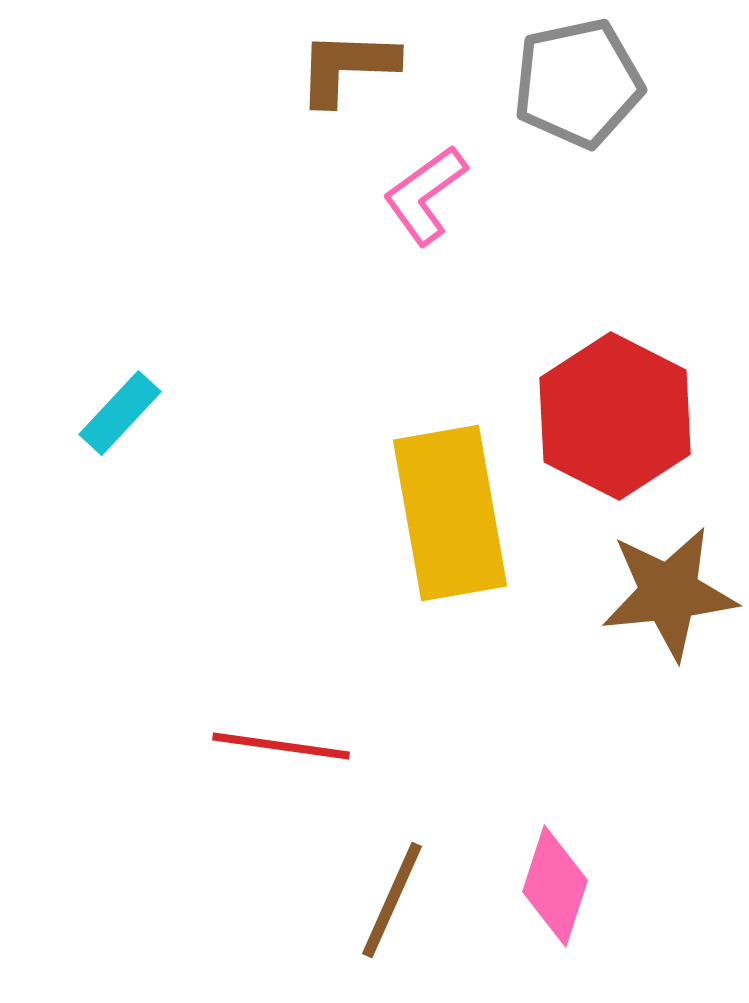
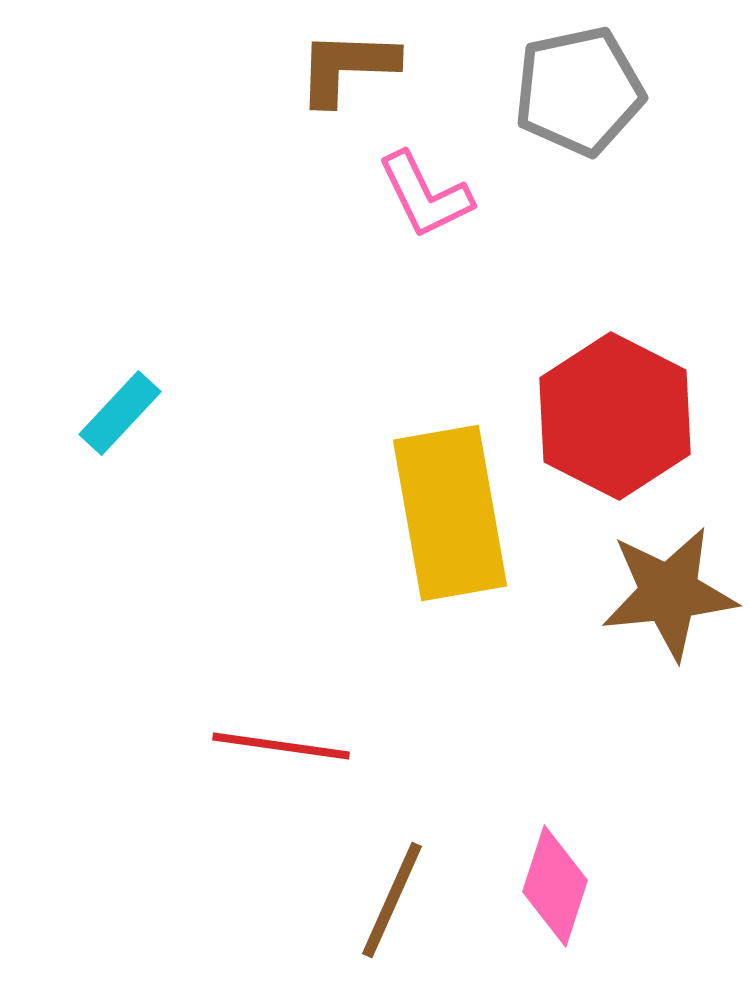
gray pentagon: moved 1 px right, 8 px down
pink L-shape: rotated 80 degrees counterclockwise
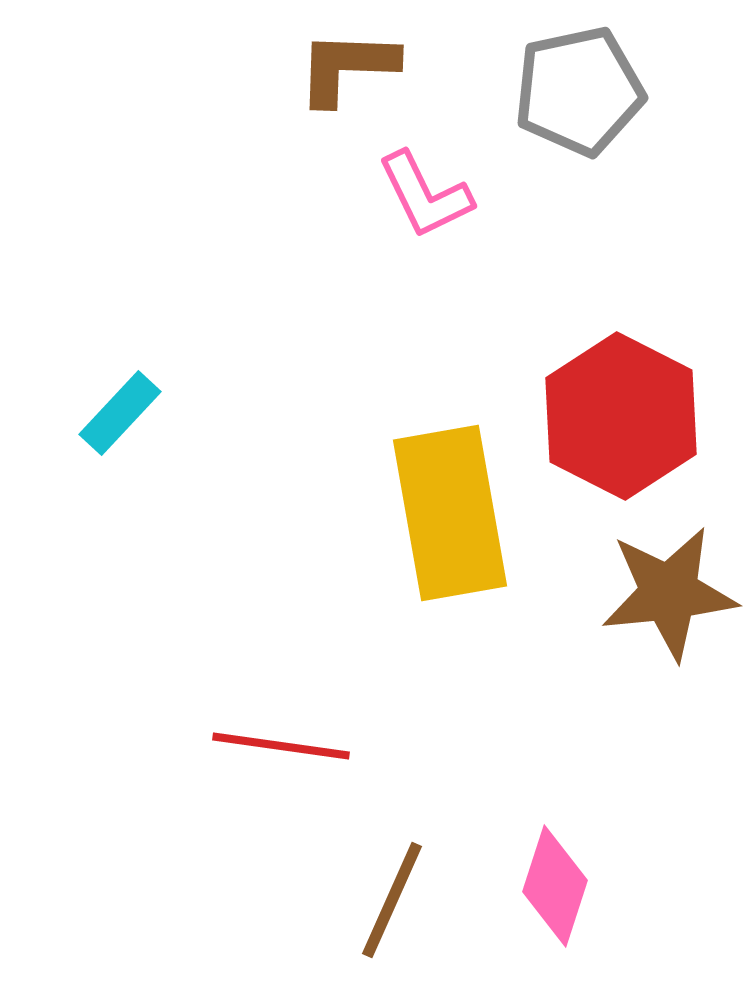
red hexagon: moved 6 px right
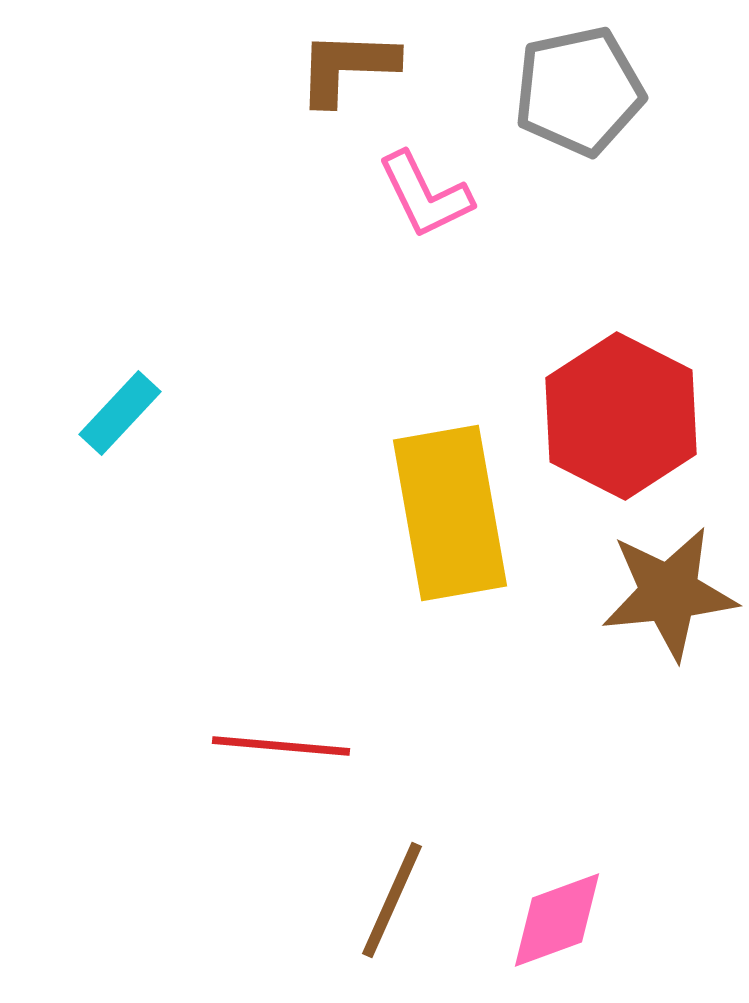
red line: rotated 3 degrees counterclockwise
pink diamond: moved 2 px right, 34 px down; rotated 52 degrees clockwise
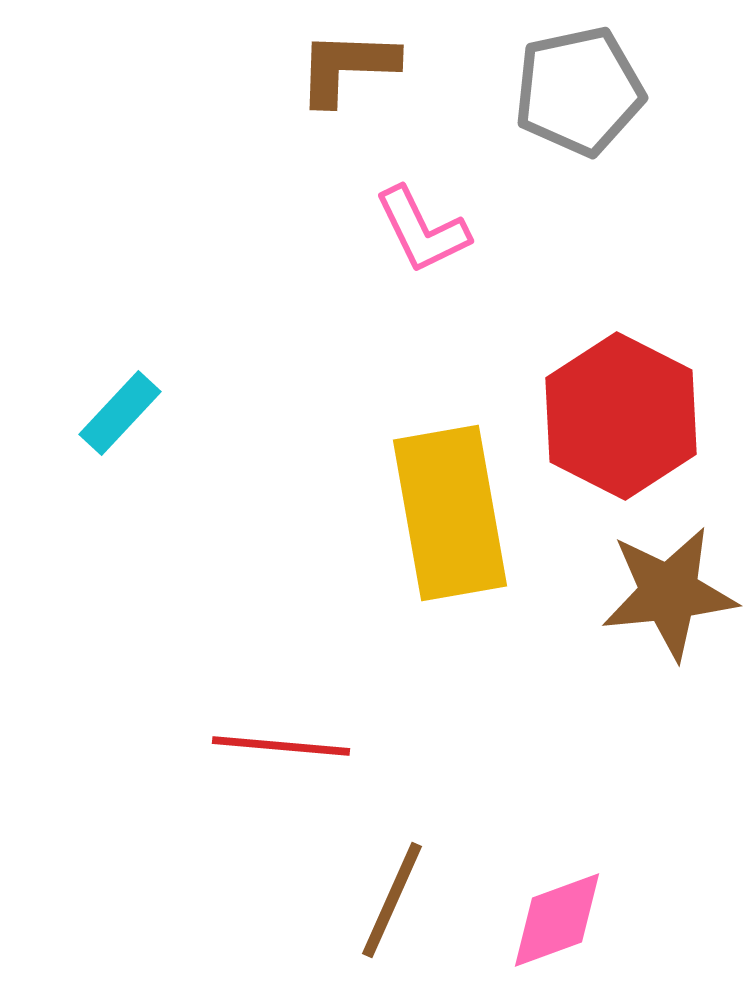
pink L-shape: moved 3 px left, 35 px down
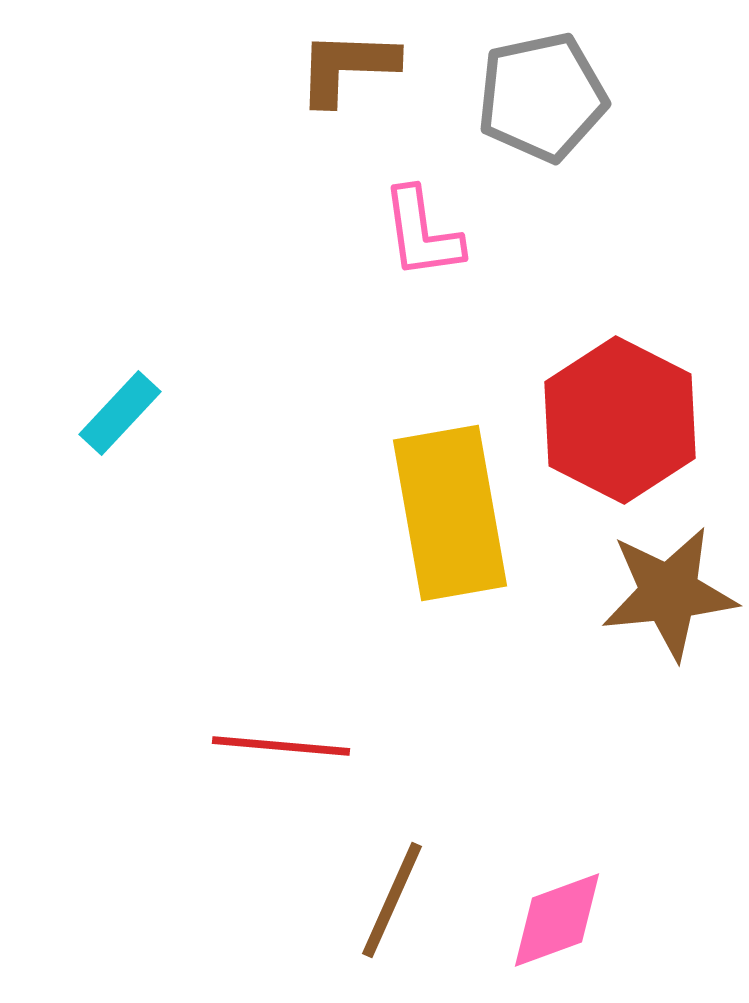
gray pentagon: moved 37 px left, 6 px down
pink L-shape: moved 3 px down; rotated 18 degrees clockwise
red hexagon: moved 1 px left, 4 px down
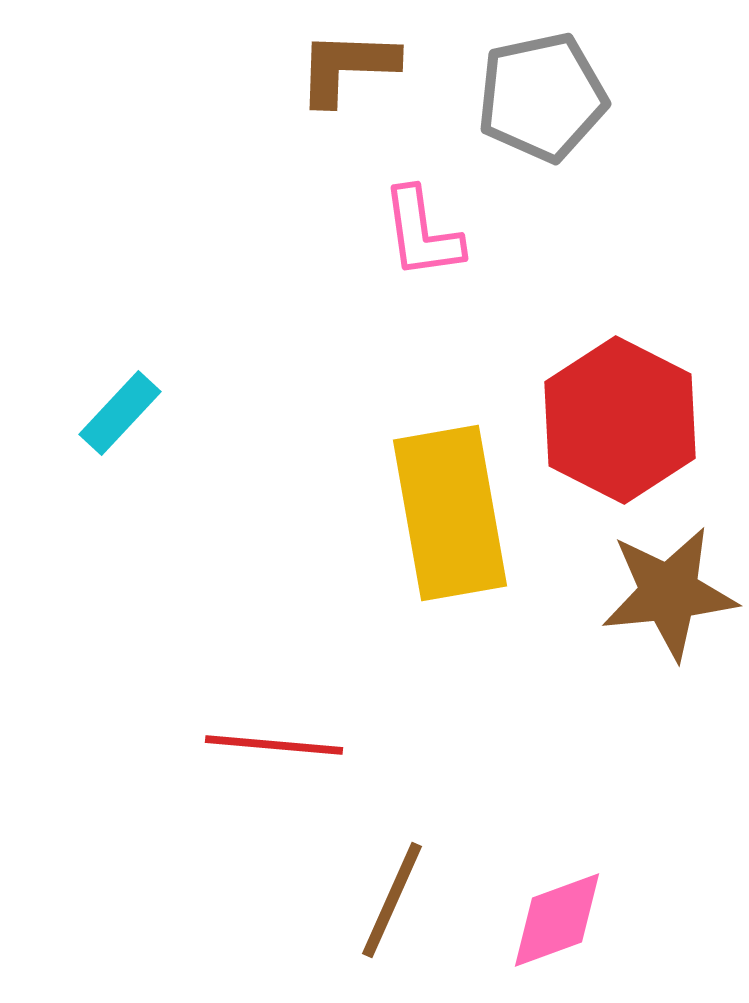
red line: moved 7 px left, 1 px up
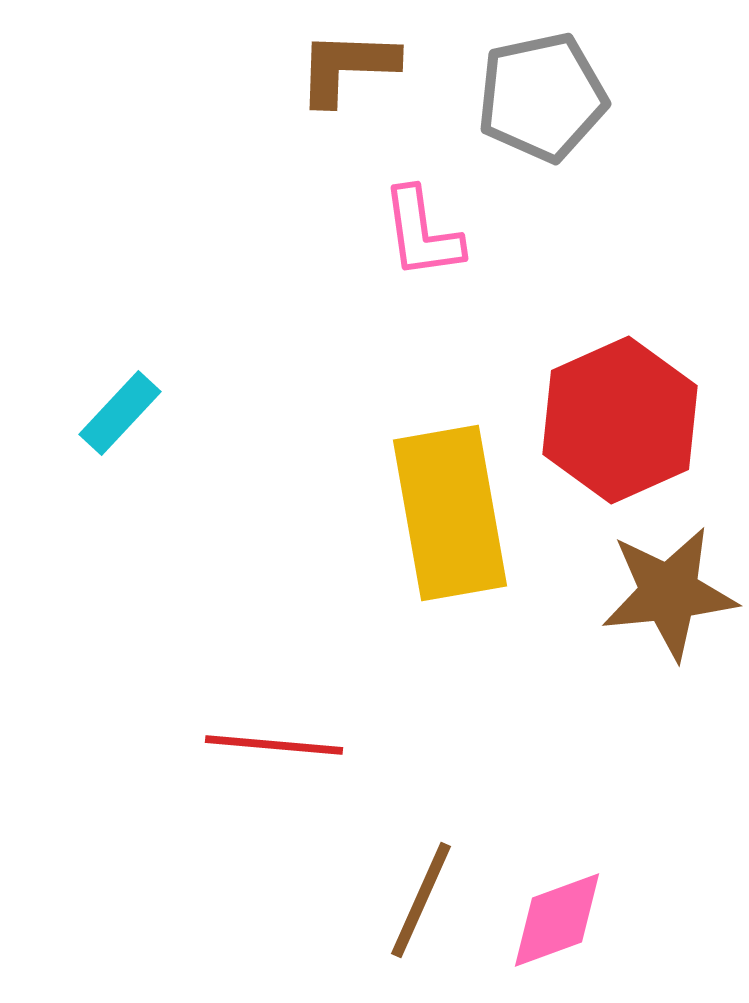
red hexagon: rotated 9 degrees clockwise
brown line: moved 29 px right
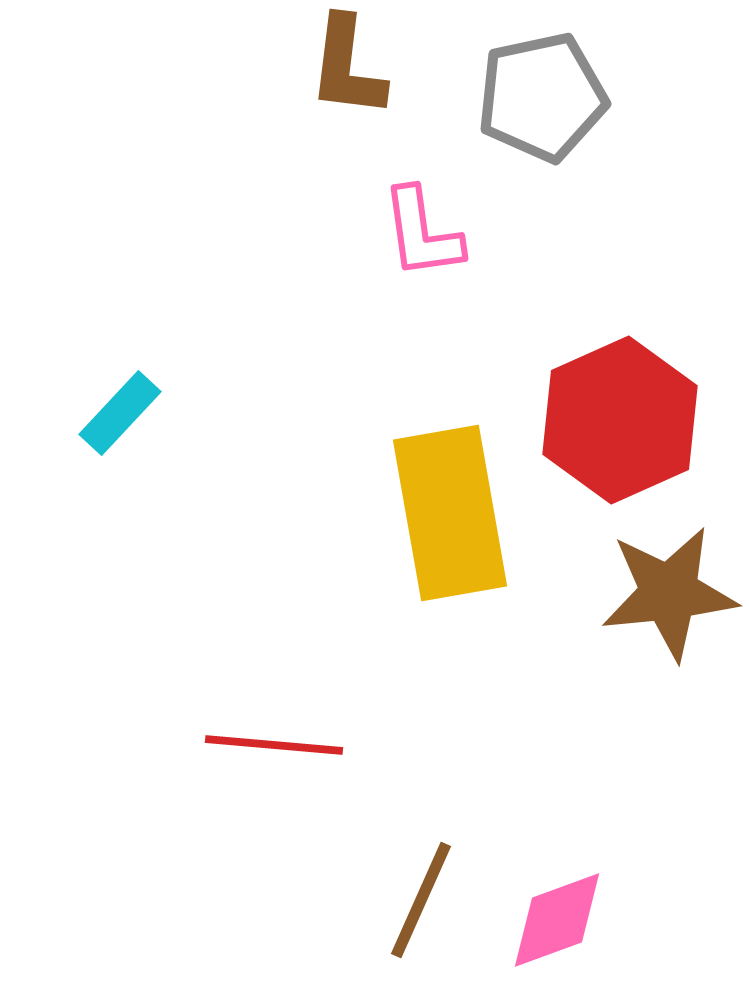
brown L-shape: rotated 85 degrees counterclockwise
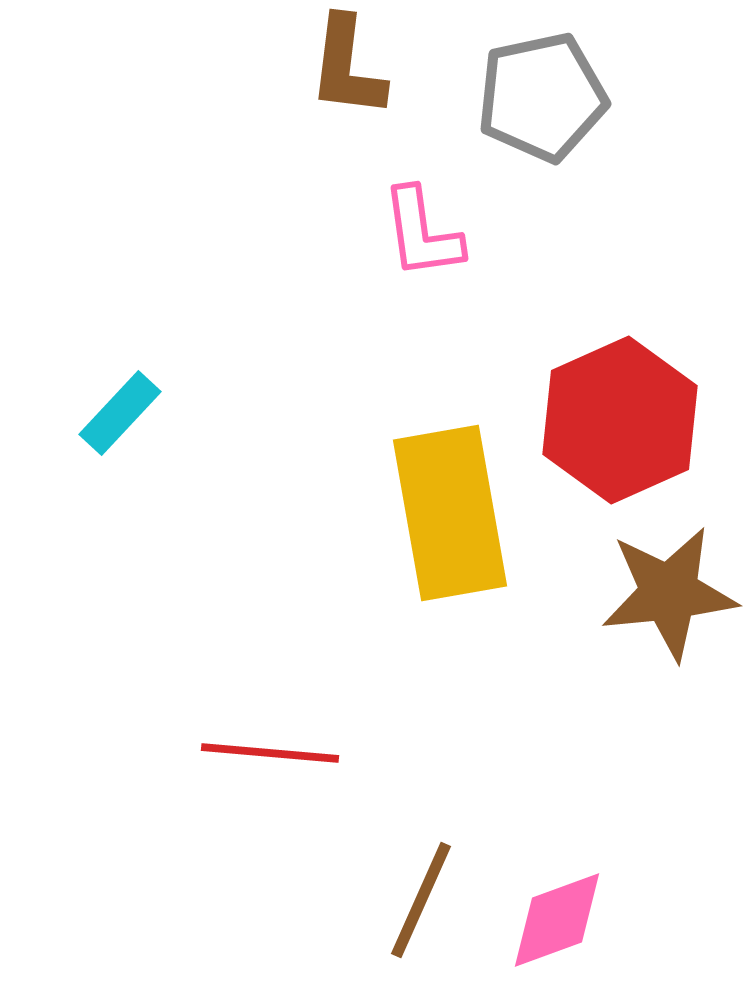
red line: moved 4 px left, 8 px down
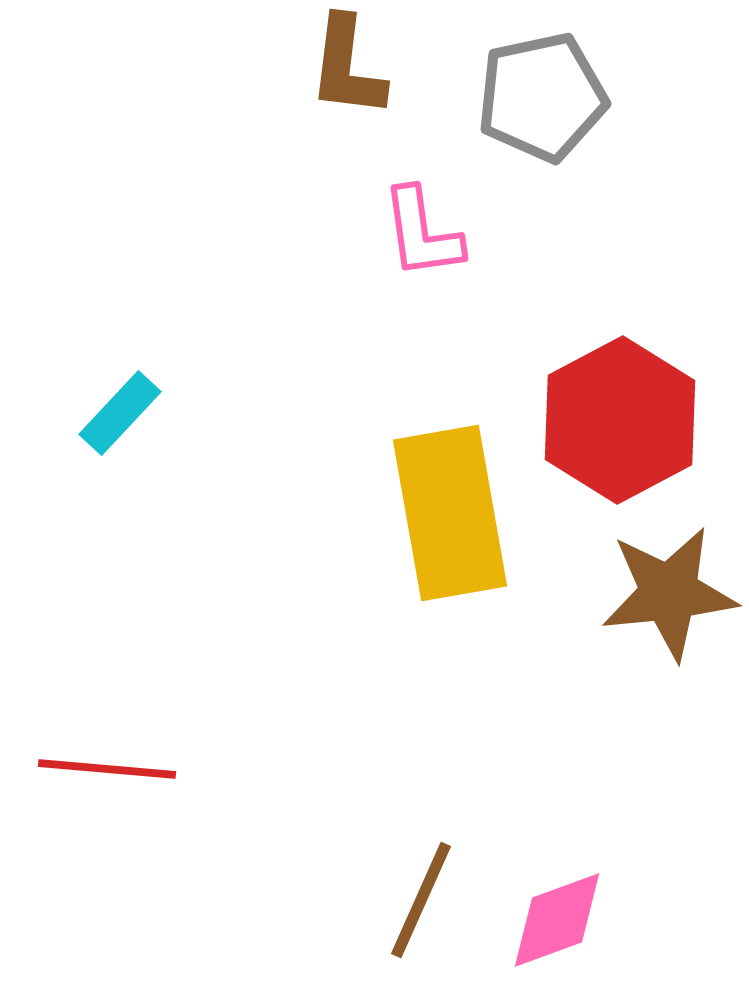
red hexagon: rotated 4 degrees counterclockwise
red line: moved 163 px left, 16 px down
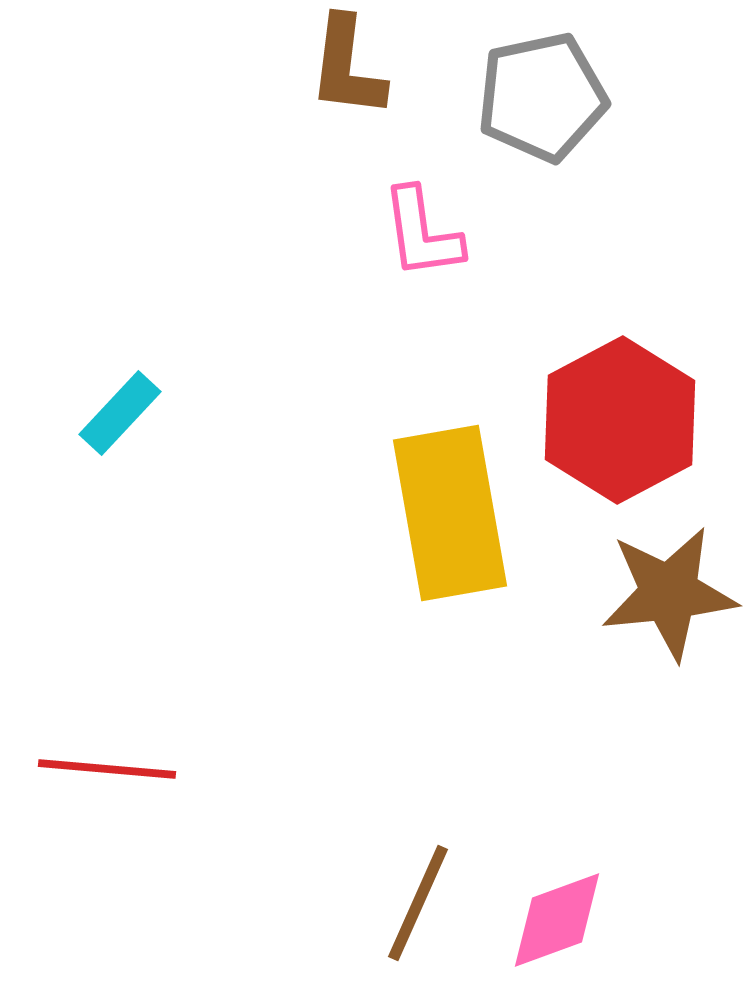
brown line: moved 3 px left, 3 px down
